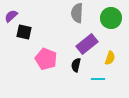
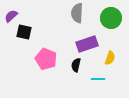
purple rectangle: rotated 20 degrees clockwise
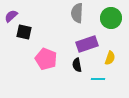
black semicircle: moved 1 px right; rotated 24 degrees counterclockwise
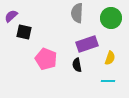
cyan line: moved 10 px right, 2 px down
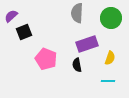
black square: rotated 35 degrees counterclockwise
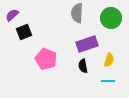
purple semicircle: moved 1 px right, 1 px up
yellow semicircle: moved 1 px left, 2 px down
black semicircle: moved 6 px right, 1 px down
